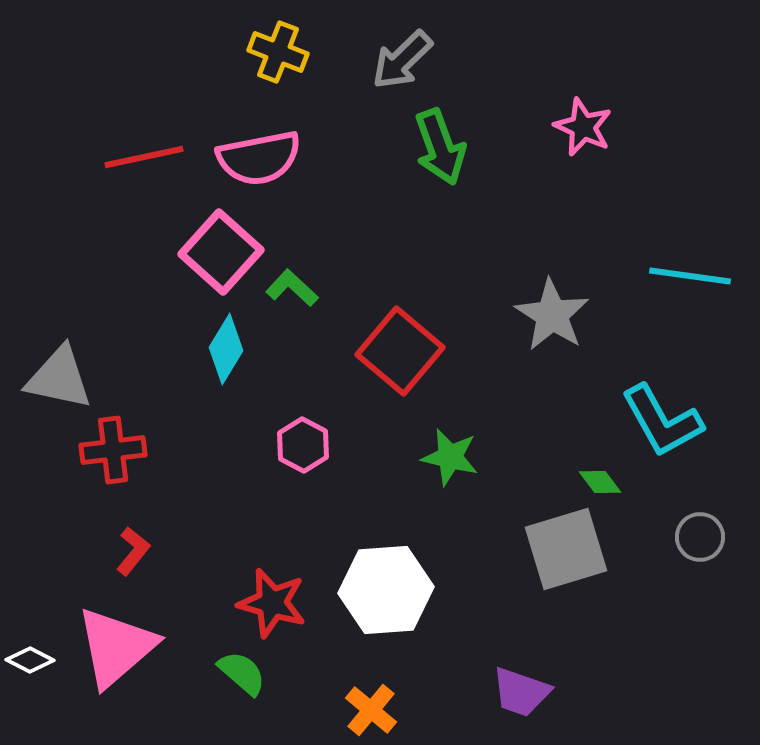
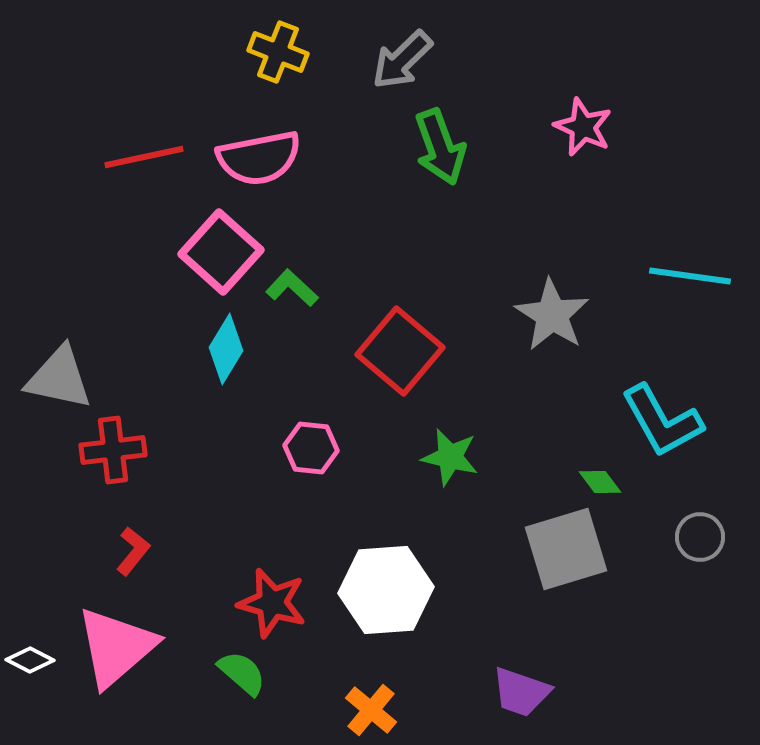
pink hexagon: moved 8 px right, 3 px down; rotated 22 degrees counterclockwise
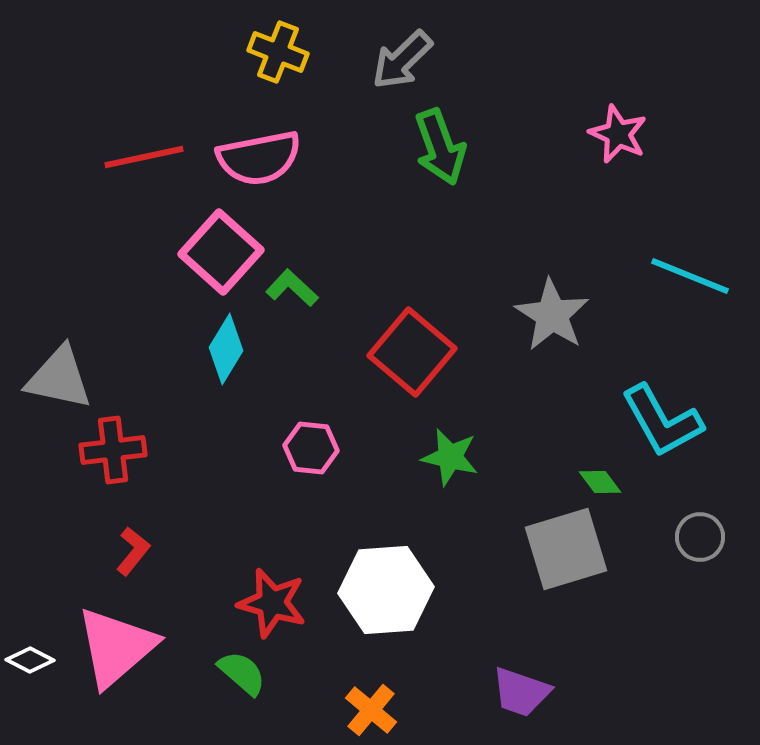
pink star: moved 35 px right, 7 px down
cyan line: rotated 14 degrees clockwise
red square: moved 12 px right, 1 px down
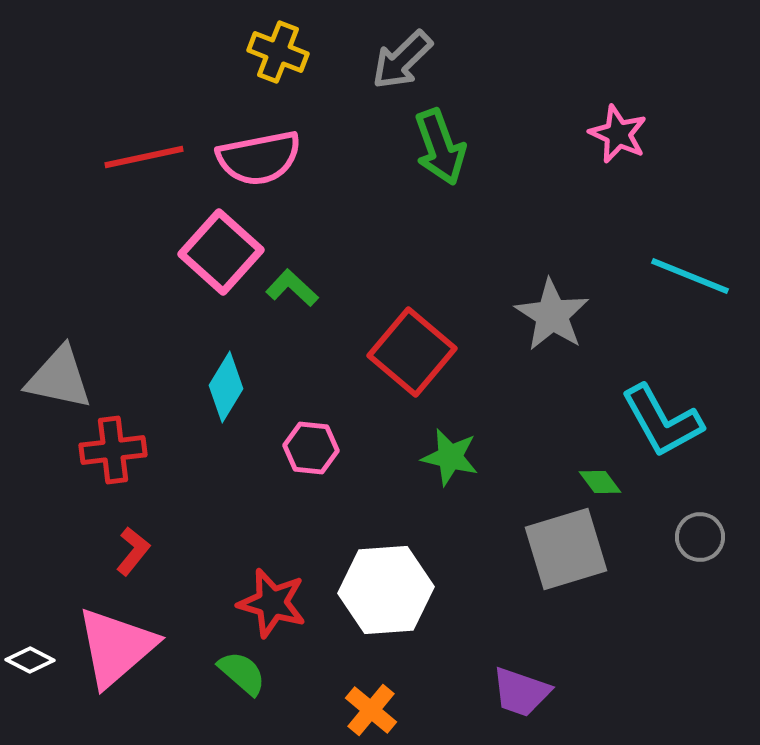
cyan diamond: moved 38 px down
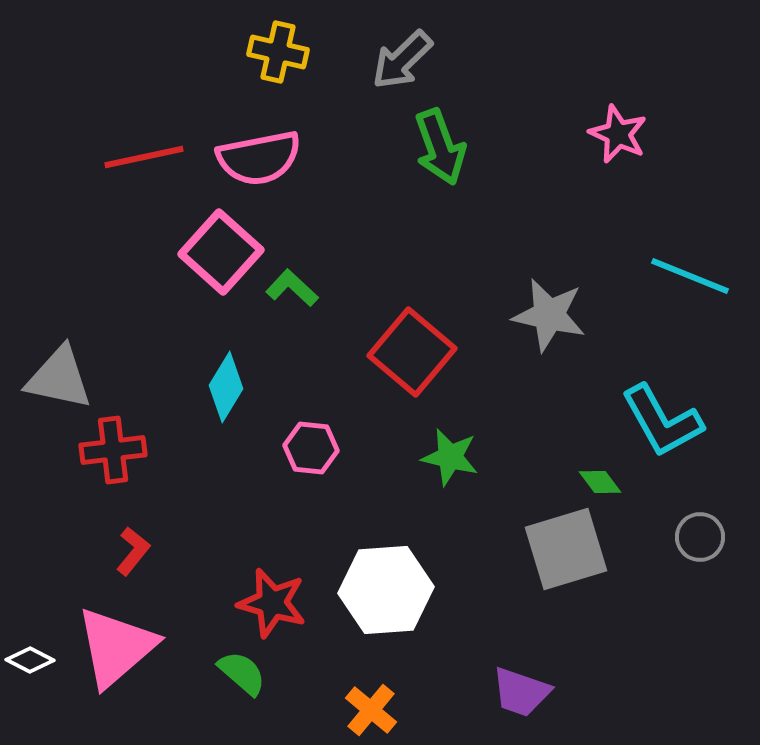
yellow cross: rotated 8 degrees counterclockwise
gray star: moved 3 px left; rotated 20 degrees counterclockwise
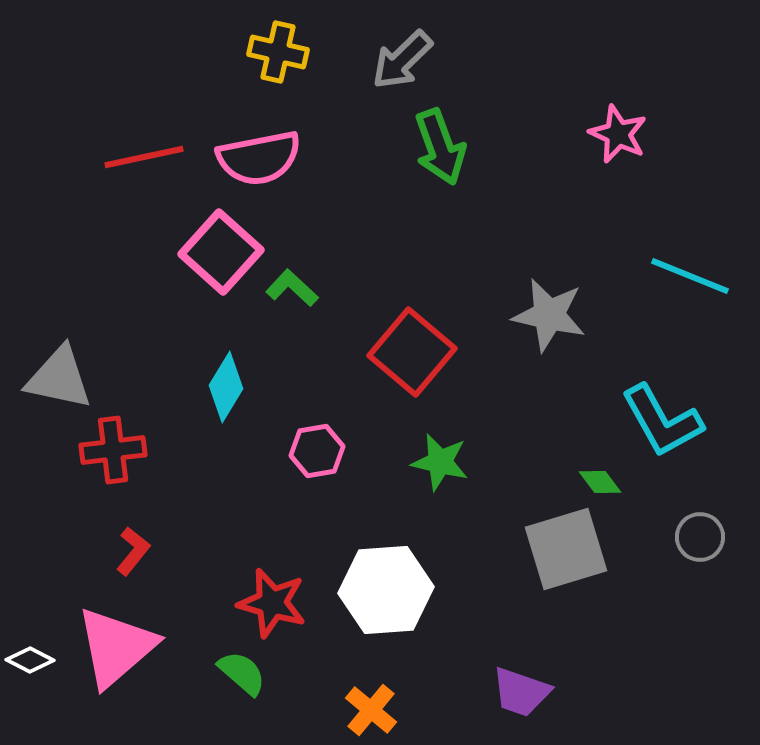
pink hexagon: moved 6 px right, 3 px down; rotated 16 degrees counterclockwise
green star: moved 10 px left, 5 px down
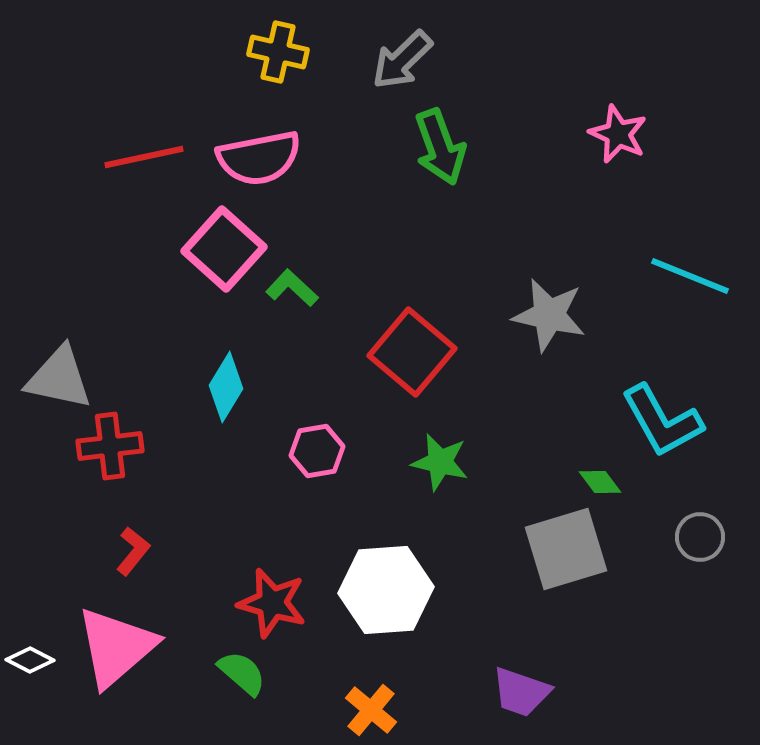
pink square: moved 3 px right, 3 px up
red cross: moved 3 px left, 4 px up
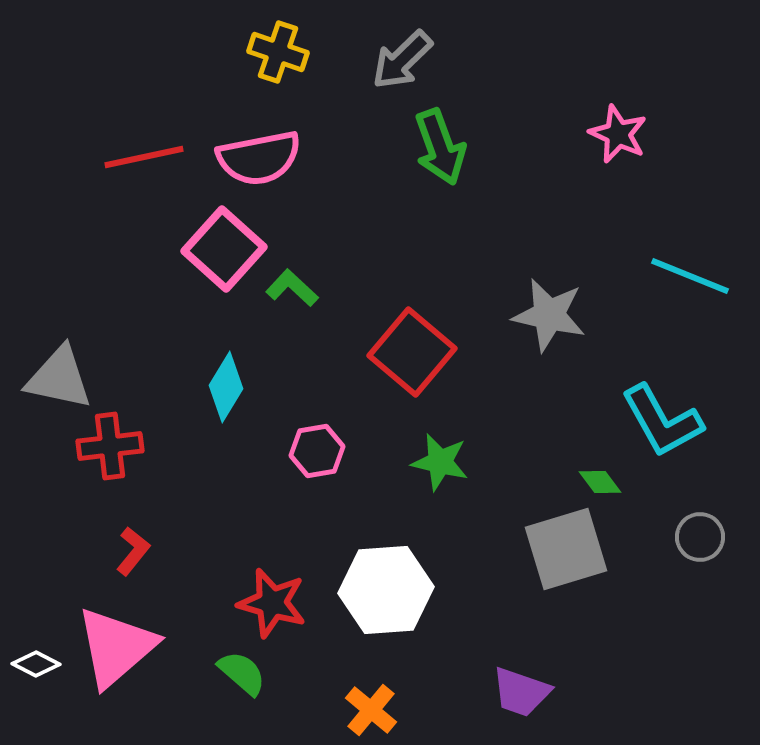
yellow cross: rotated 6 degrees clockwise
white diamond: moved 6 px right, 4 px down
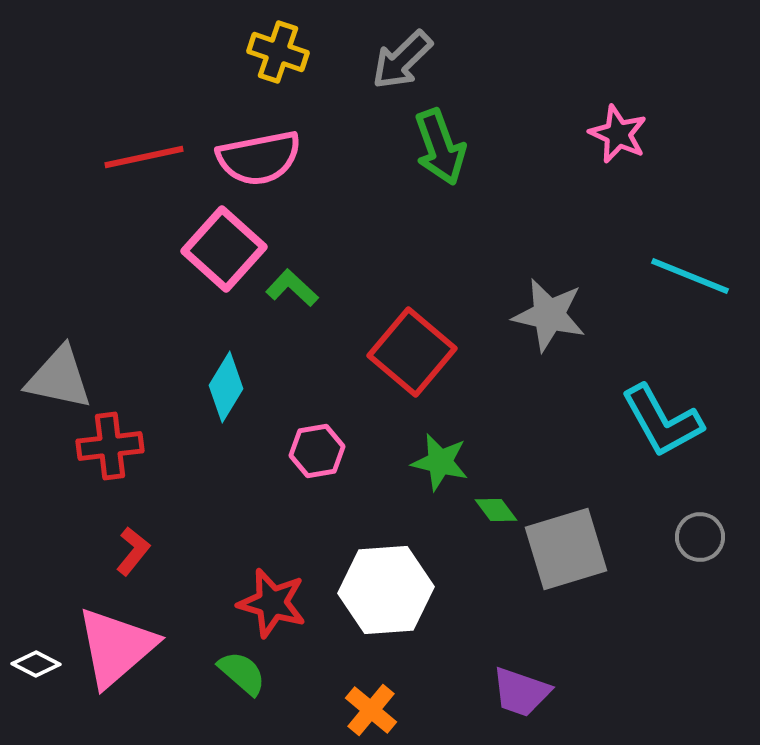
green diamond: moved 104 px left, 28 px down
